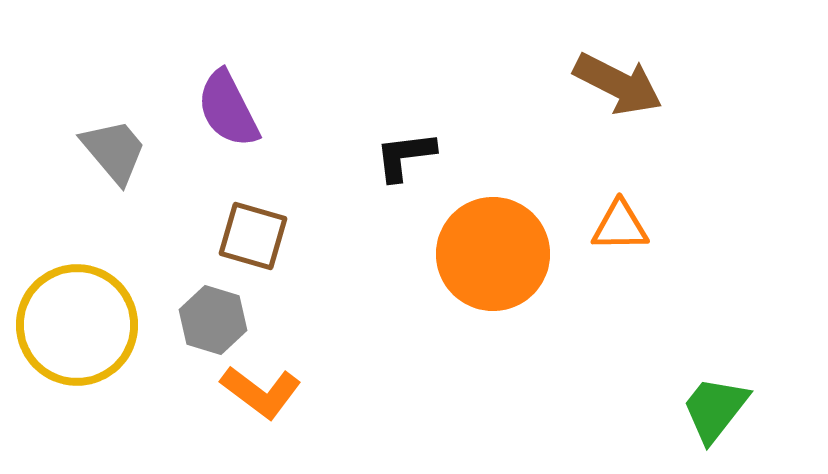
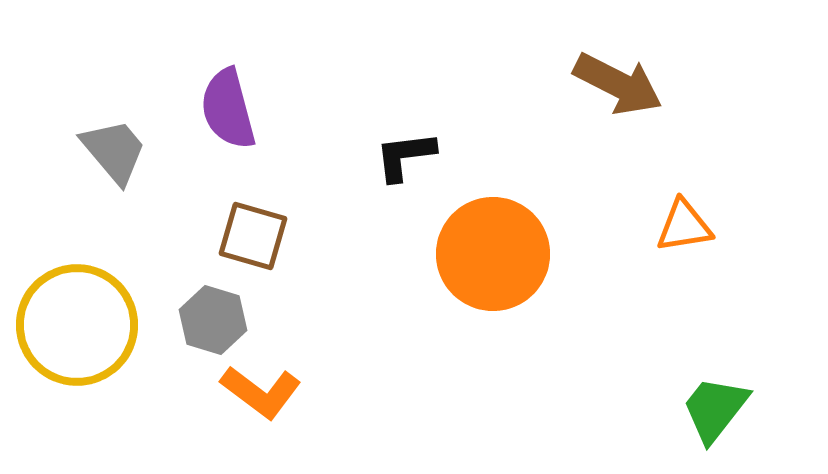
purple semicircle: rotated 12 degrees clockwise
orange triangle: moved 64 px right; rotated 8 degrees counterclockwise
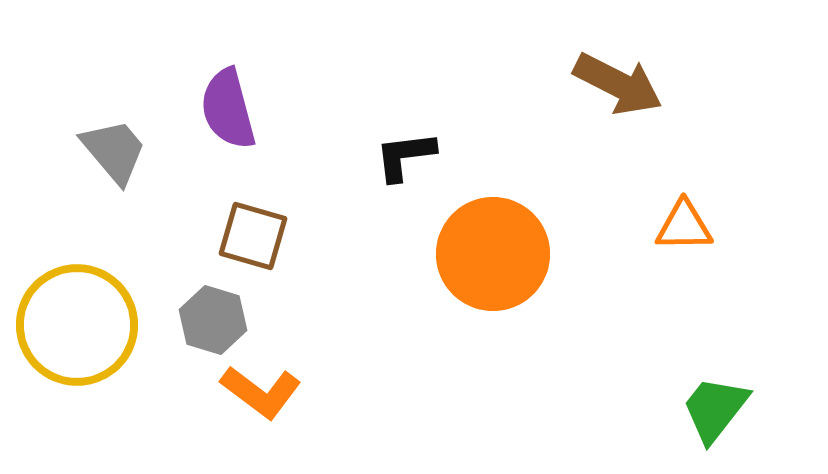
orange triangle: rotated 8 degrees clockwise
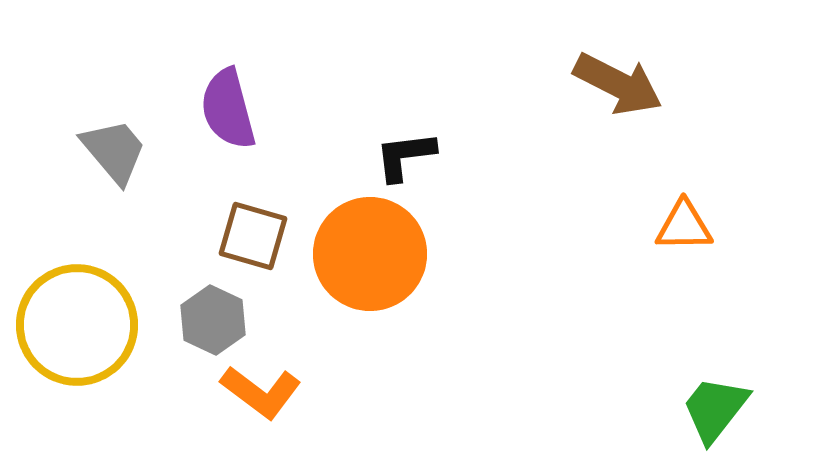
orange circle: moved 123 px left
gray hexagon: rotated 8 degrees clockwise
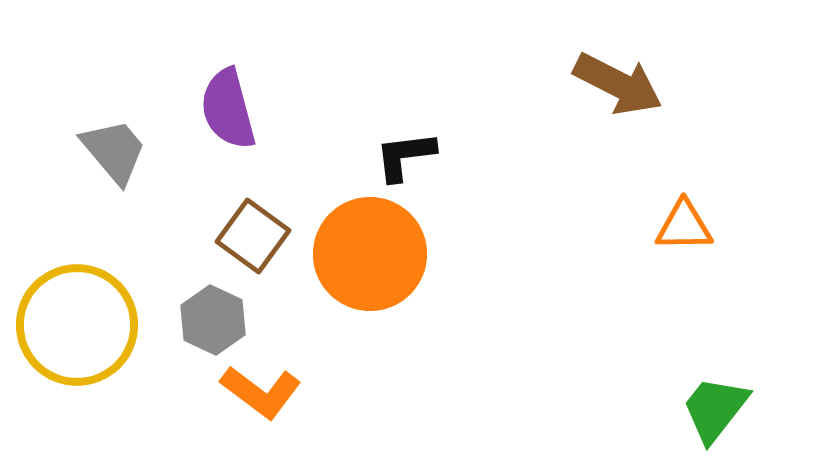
brown square: rotated 20 degrees clockwise
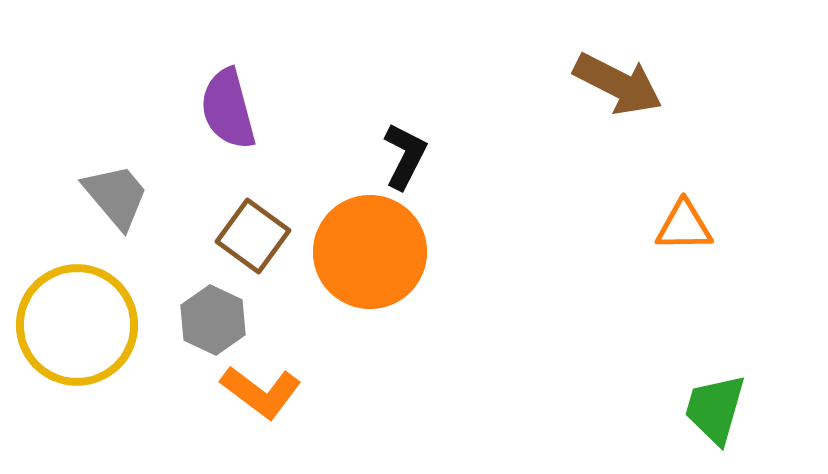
gray trapezoid: moved 2 px right, 45 px down
black L-shape: rotated 124 degrees clockwise
orange circle: moved 2 px up
green trapezoid: rotated 22 degrees counterclockwise
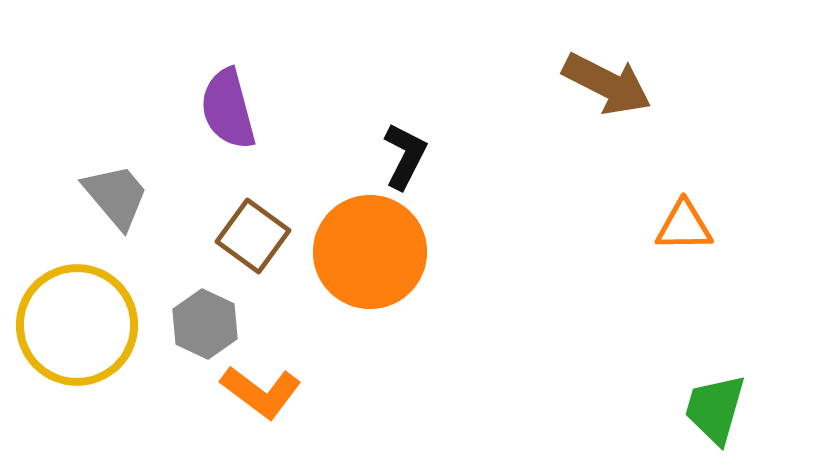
brown arrow: moved 11 px left
gray hexagon: moved 8 px left, 4 px down
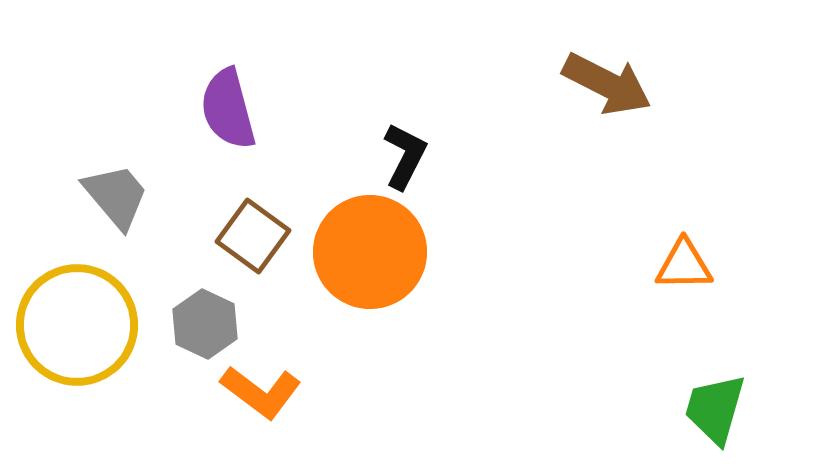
orange triangle: moved 39 px down
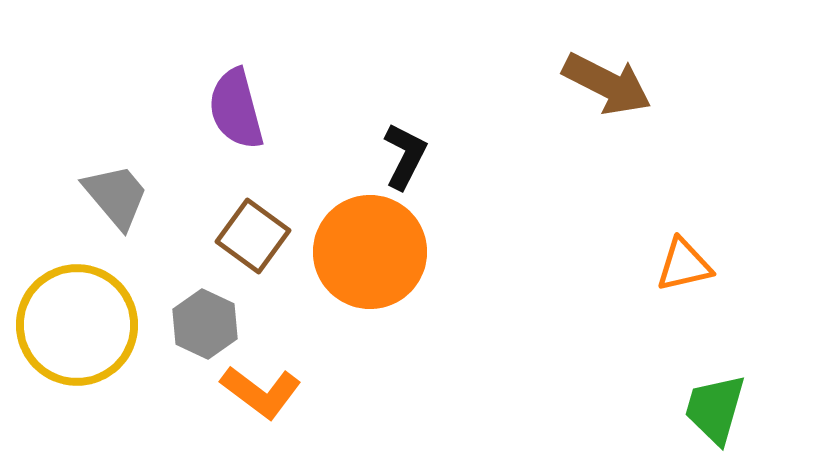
purple semicircle: moved 8 px right
orange triangle: rotated 12 degrees counterclockwise
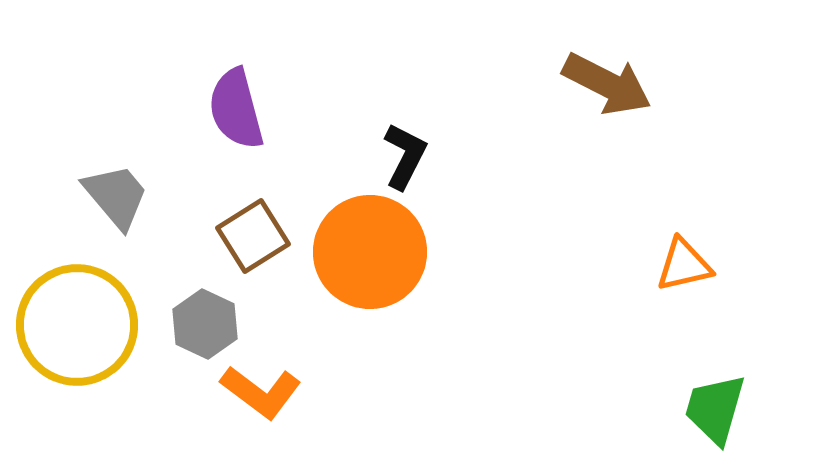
brown square: rotated 22 degrees clockwise
